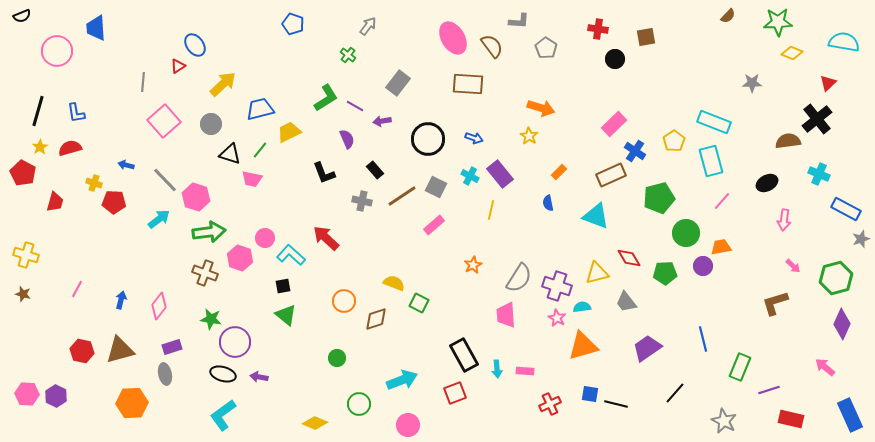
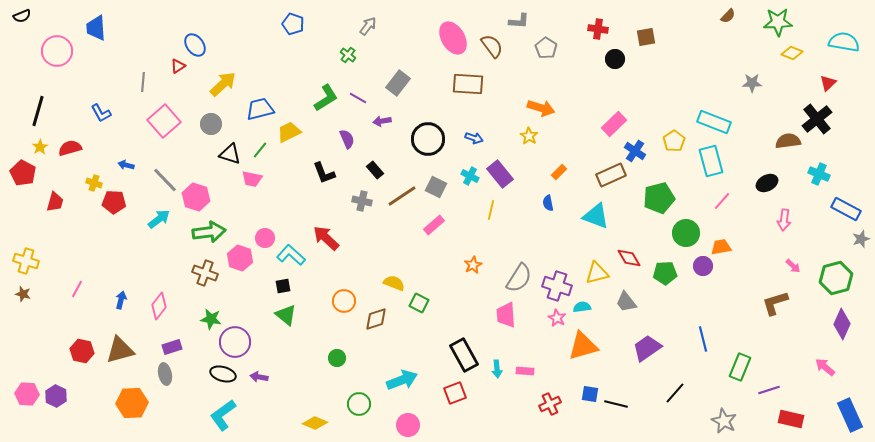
purple line at (355, 106): moved 3 px right, 8 px up
blue L-shape at (76, 113): moved 25 px right; rotated 20 degrees counterclockwise
yellow cross at (26, 255): moved 6 px down
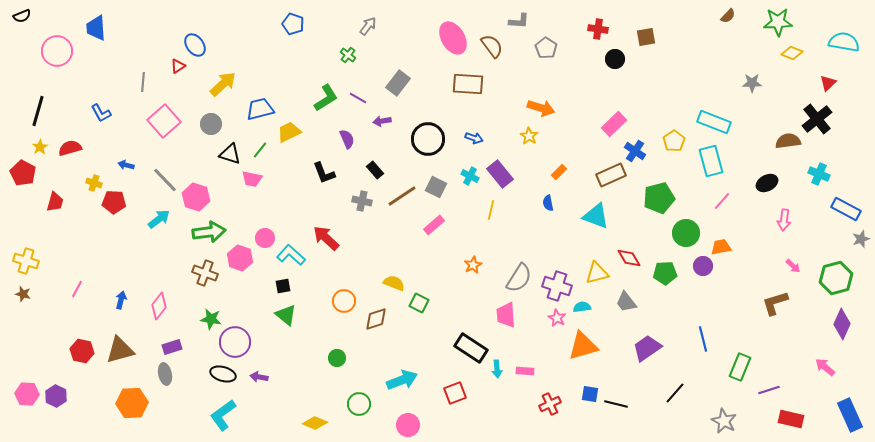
black rectangle at (464, 355): moved 7 px right, 7 px up; rotated 28 degrees counterclockwise
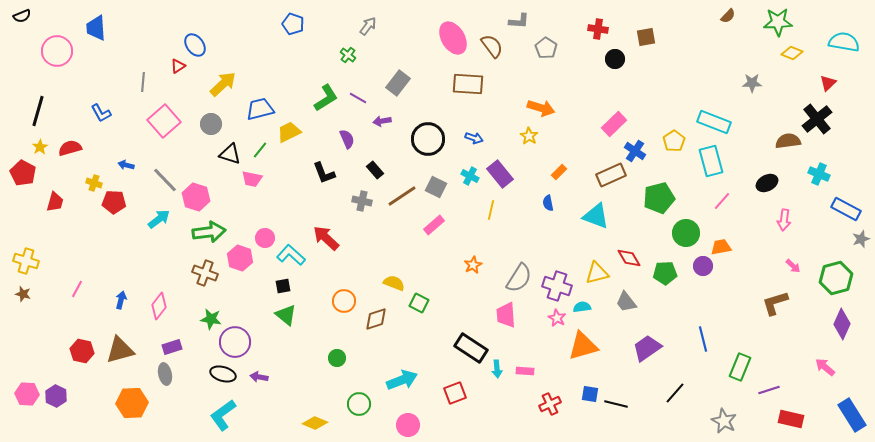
blue rectangle at (850, 415): moved 2 px right; rotated 8 degrees counterclockwise
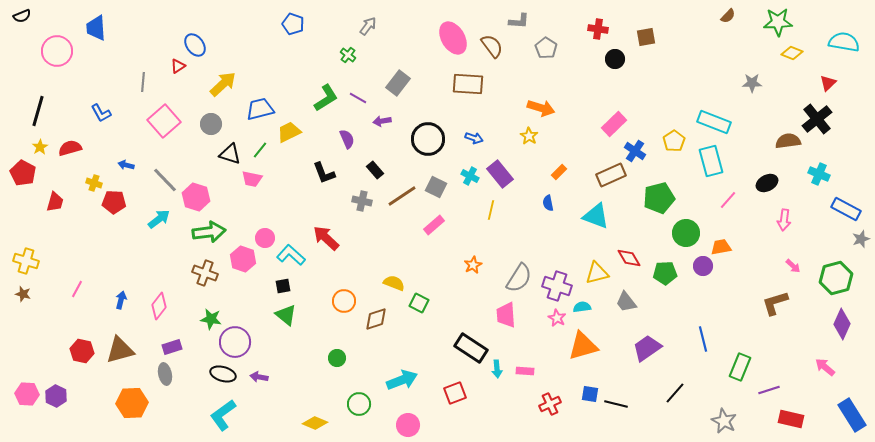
pink line at (722, 201): moved 6 px right, 1 px up
pink hexagon at (240, 258): moved 3 px right, 1 px down
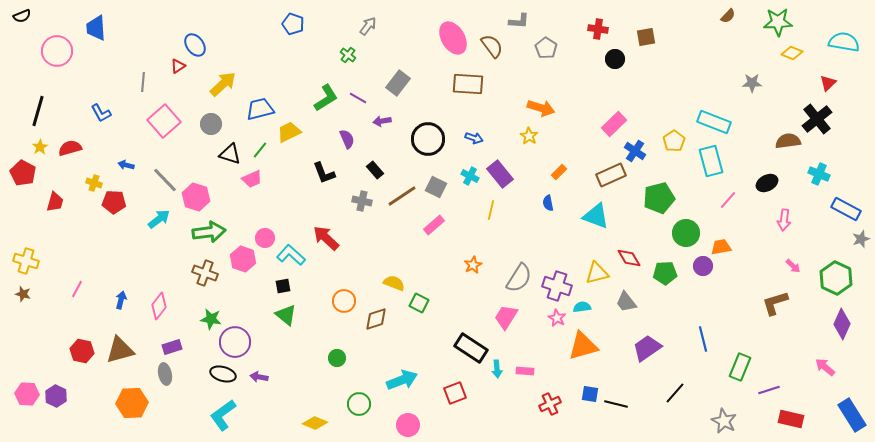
pink trapezoid at (252, 179): rotated 35 degrees counterclockwise
green hexagon at (836, 278): rotated 20 degrees counterclockwise
pink trapezoid at (506, 315): moved 2 px down; rotated 36 degrees clockwise
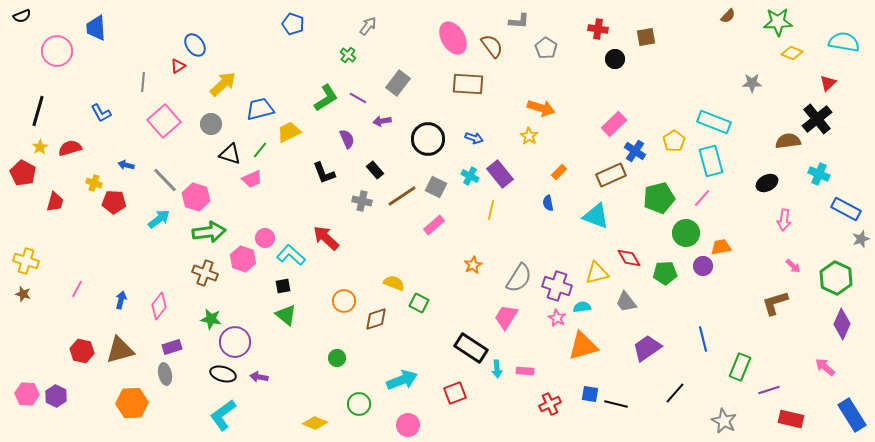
pink line at (728, 200): moved 26 px left, 2 px up
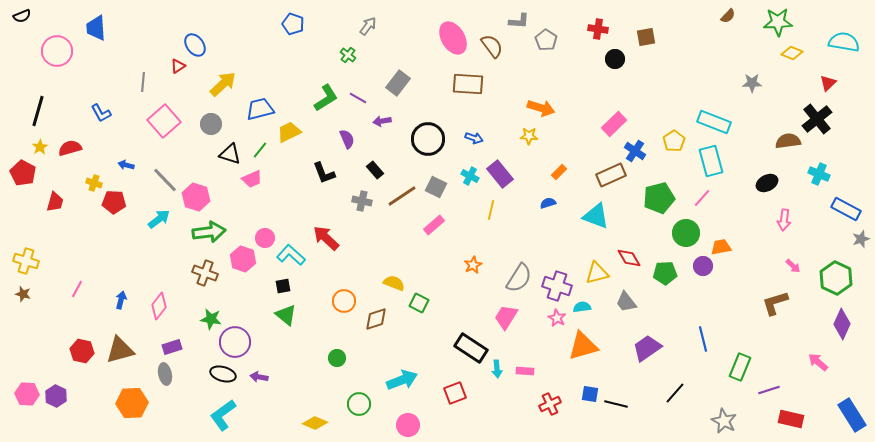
gray pentagon at (546, 48): moved 8 px up
yellow star at (529, 136): rotated 30 degrees counterclockwise
blue semicircle at (548, 203): rotated 84 degrees clockwise
pink arrow at (825, 367): moved 7 px left, 5 px up
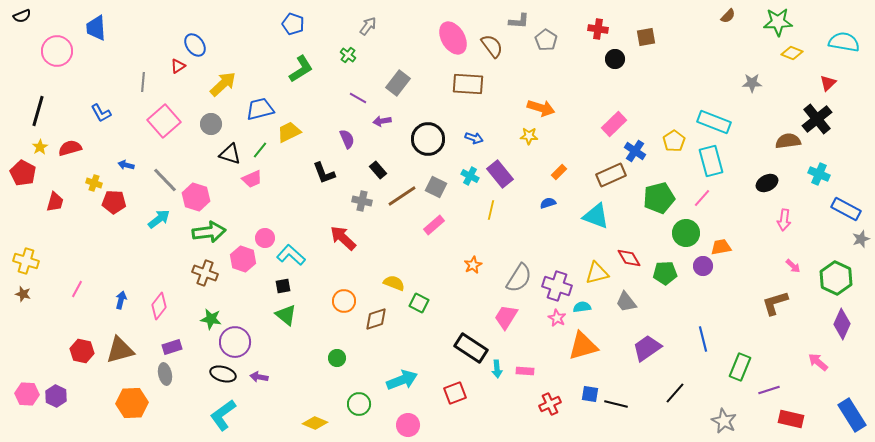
green L-shape at (326, 98): moved 25 px left, 29 px up
black rectangle at (375, 170): moved 3 px right
red arrow at (326, 238): moved 17 px right
